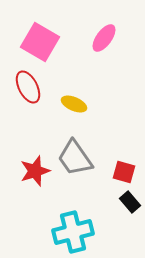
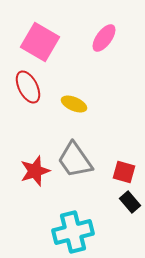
gray trapezoid: moved 2 px down
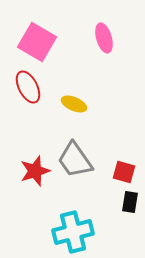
pink ellipse: rotated 52 degrees counterclockwise
pink square: moved 3 px left
black rectangle: rotated 50 degrees clockwise
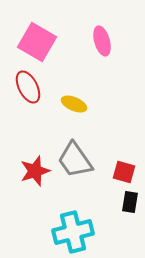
pink ellipse: moved 2 px left, 3 px down
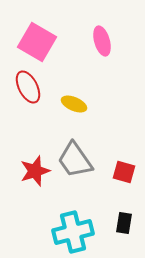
black rectangle: moved 6 px left, 21 px down
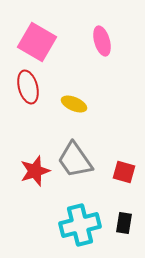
red ellipse: rotated 12 degrees clockwise
cyan cross: moved 7 px right, 7 px up
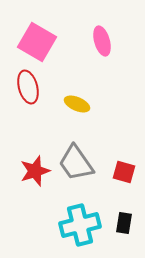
yellow ellipse: moved 3 px right
gray trapezoid: moved 1 px right, 3 px down
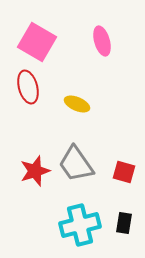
gray trapezoid: moved 1 px down
